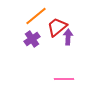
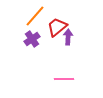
orange line: moved 1 px left; rotated 10 degrees counterclockwise
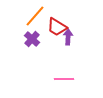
red trapezoid: rotated 110 degrees counterclockwise
purple cross: rotated 14 degrees counterclockwise
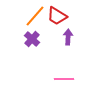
red trapezoid: moved 11 px up
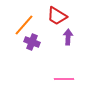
orange line: moved 11 px left, 9 px down
purple cross: moved 3 px down; rotated 21 degrees counterclockwise
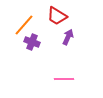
purple arrow: rotated 21 degrees clockwise
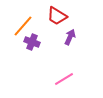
orange line: moved 1 px left, 1 px down
purple arrow: moved 2 px right
pink line: rotated 30 degrees counterclockwise
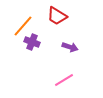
purple arrow: moved 10 px down; rotated 84 degrees clockwise
pink line: moved 1 px down
